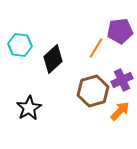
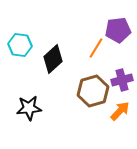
purple pentagon: moved 2 px left, 1 px up
purple cross: rotated 10 degrees clockwise
black star: rotated 25 degrees clockwise
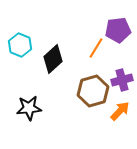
cyan hexagon: rotated 15 degrees clockwise
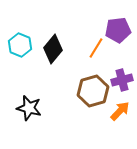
black diamond: moved 10 px up; rotated 8 degrees counterclockwise
black star: rotated 20 degrees clockwise
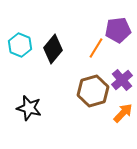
purple cross: rotated 25 degrees counterclockwise
orange arrow: moved 3 px right, 2 px down
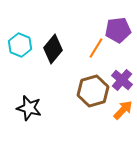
purple cross: rotated 10 degrees counterclockwise
orange arrow: moved 3 px up
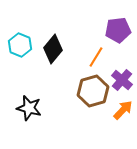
orange line: moved 9 px down
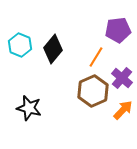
purple cross: moved 2 px up
brown hexagon: rotated 8 degrees counterclockwise
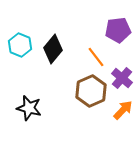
orange line: rotated 70 degrees counterclockwise
brown hexagon: moved 2 px left
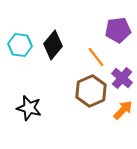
cyan hexagon: rotated 15 degrees counterclockwise
black diamond: moved 4 px up
